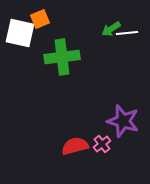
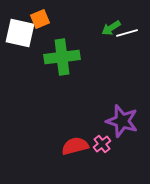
green arrow: moved 1 px up
white line: rotated 10 degrees counterclockwise
purple star: moved 1 px left
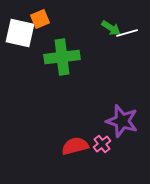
green arrow: rotated 114 degrees counterclockwise
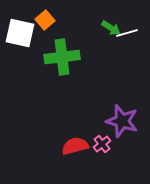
orange square: moved 5 px right, 1 px down; rotated 18 degrees counterclockwise
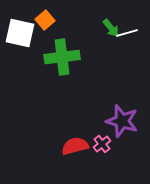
green arrow: rotated 18 degrees clockwise
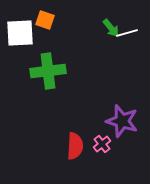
orange square: rotated 30 degrees counterclockwise
white square: rotated 16 degrees counterclockwise
green cross: moved 14 px left, 14 px down
red semicircle: rotated 108 degrees clockwise
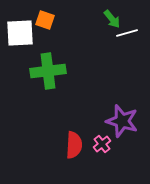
green arrow: moved 1 px right, 9 px up
red semicircle: moved 1 px left, 1 px up
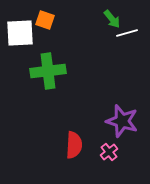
pink cross: moved 7 px right, 8 px down
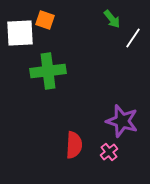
white line: moved 6 px right, 5 px down; rotated 40 degrees counterclockwise
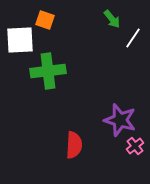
white square: moved 7 px down
purple star: moved 2 px left, 1 px up
pink cross: moved 26 px right, 6 px up
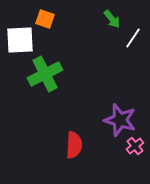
orange square: moved 1 px up
green cross: moved 3 px left, 3 px down; rotated 20 degrees counterclockwise
